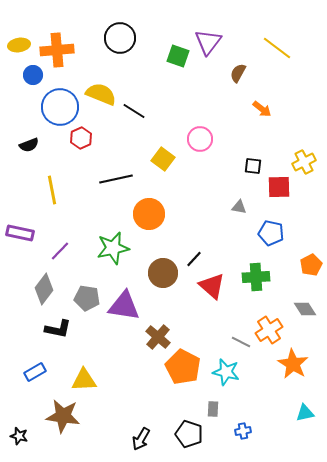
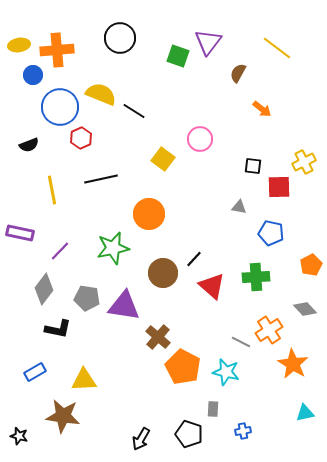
black line at (116, 179): moved 15 px left
gray diamond at (305, 309): rotated 10 degrees counterclockwise
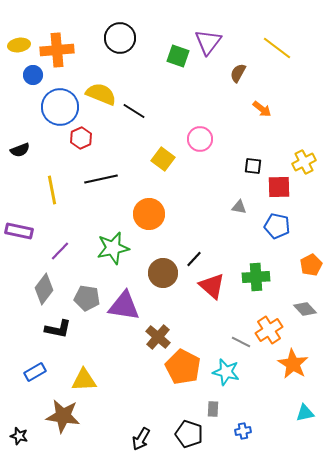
black semicircle at (29, 145): moved 9 px left, 5 px down
purple rectangle at (20, 233): moved 1 px left, 2 px up
blue pentagon at (271, 233): moved 6 px right, 7 px up
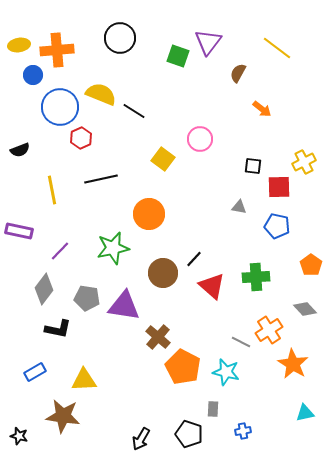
orange pentagon at (311, 265): rotated 10 degrees counterclockwise
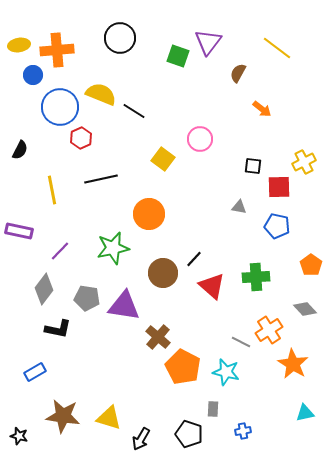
black semicircle at (20, 150): rotated 42 degrees counterclockwise
yellow triangle at (84, 380): moved 25 px right, 38 px down; rotated 20 degrees clockwise
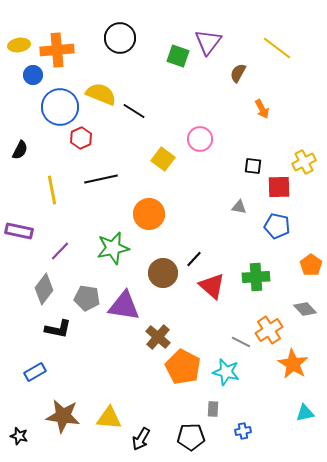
orange arrow at (262, 109): rotated 24 degrees clockwise
yellow triangle at (109, 418): rotated 12 degrees counterclockwise
black pentagon at (189, 434): moved 2 px right, 3 px down; rotated 20 degrees counterclockwise
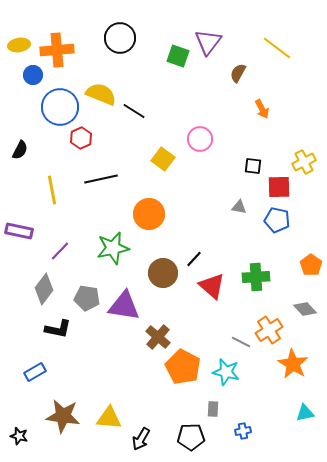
blue pentagon at (277, 226): moved 6 px up
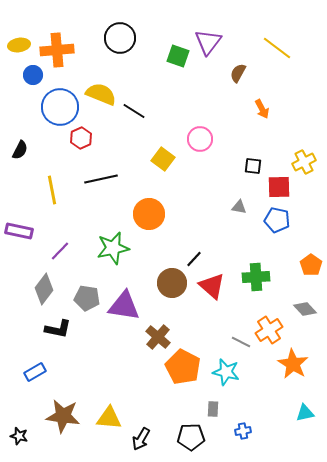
brown circle at (163, 273): moved 9 px right, 10 px down
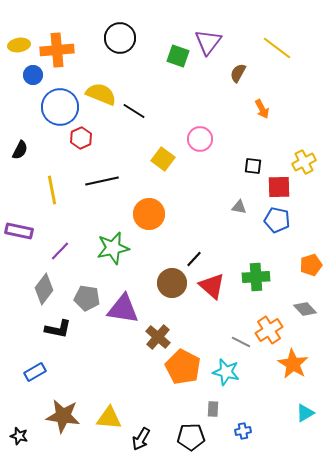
black line at (101, 179): moved 1 px right, 2 px down
orange pentagon at (311, 265): rotated 20 degrees clockwise
purple triangle at (124, 306): moved 1 px left, 3 px down
cyan triangle at (305, 413): rotated 18 degrees counterclockwise
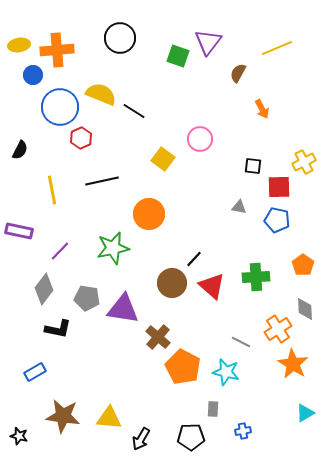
yellow line at (277, 48): rotated 60 degrees counterclockwise
orange pentagon at (311, 265): moved 8 px left; rotated 20 degrees counterclockwise
gray diamond at (305, 309): rotated 40 degrees clockwise
orange cross at (269, 330): moved 9 px right, 1 px up
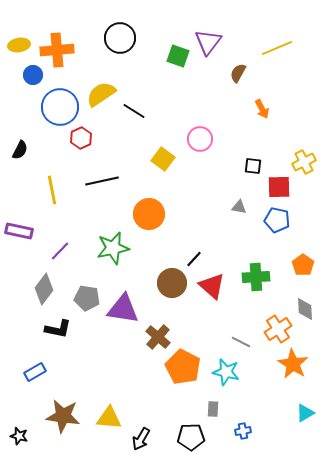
yellow semicircle at (101, 94): rotated 56 degrees counterclockwise
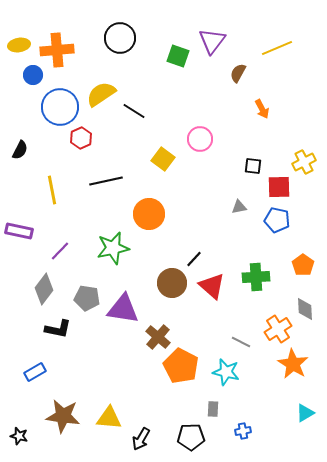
purple triangle at (208, 42): moved 4 px right, 1 px up
black line at (102, 181): moved 4 px right
gray triangle at (239, 207): rotated 21 degrees counterclockwise
orange pentagon at (183, 367): moved 2 px left, 1 px up
